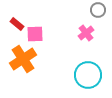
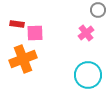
red rectangle: rotated 32 degrees counterclockwise
pink square: moved 1 px up
orange cross: rotated 12 degrees clockwise
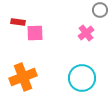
gray circle: moved 2 px right
red rectangle: moved 1 px right, 2 px up
orange cross: moved 18 px down
cyan circle: moved 6 px left, 3 px down
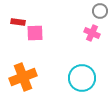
gray circle: moved 1 px down
pink cross: moved 6 px right; rotated 28 degrees counterclockwise
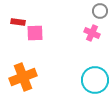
cyan circle: moved 13 px right, 2 px down
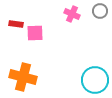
red rectangle: moved 2 px left, 2 px down
pink cross: moved 20 px left, 19 px up
orange cross: rotated 36 degrees clockwise
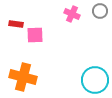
pink square: moved 2 px down
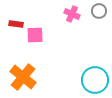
gray circle: moved 1 px left
orange cross: rotated 24 degrees clockwise
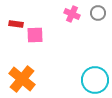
gray circle: moved 1 px left, 2 px down
orange cross: moved 1 px left, 2 px down
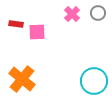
pink cross: rotated 21 degrees clockwise
pink square: moved 2 px right, 3 px up
cyan circle: moved 1 px left, 1 px down
